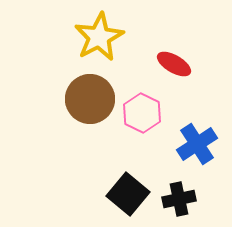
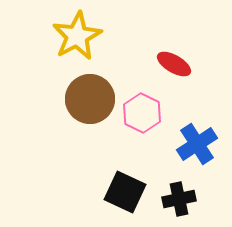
yellow star: moved 22 px left, 1 px up
black square: moved 3 px left, 2 px up; rotated 15 degrees counterclockwise
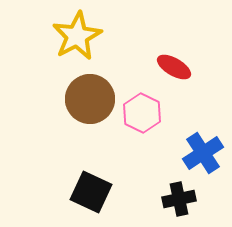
red ellipse: moved 3 px down
blue cross: moved 6 px right, 9 px down
black square: moved 34 px left
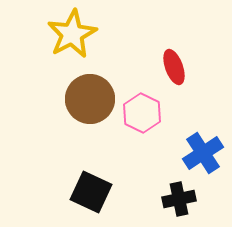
yellow star: moved 5 px left, 2 px up
red ellipse: rotated 40 degrees clockwise
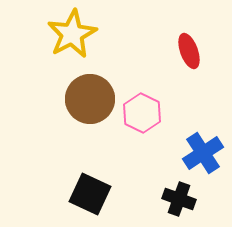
red ellipse: moved 15 px right, 16 px up
black square: moved 1 px left, 2 px down
black cross: rotated 32 degrees clockwise
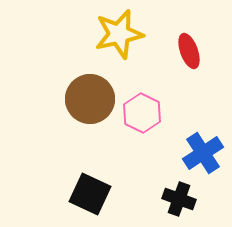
yellow star: moved 47 px right; rotated 15 degrees clockwise
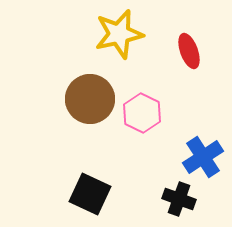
blue cross: moved 4 px down
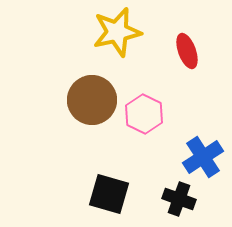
yellow star: moved 2 px left, 2 px up
red ellipse: moved 2 px left
brown circle: moved 2 px right, 1 px down
pink hexagon: moved 2 px right, 1 px down
black square: moved 19 px right; rotated 9 degrees counterclockwise
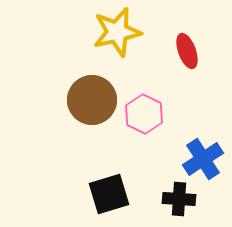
blue cross: moved 2 px down
black square: rotated 33 degrees counterclockwise
black cross: rotated 16 degrees counterclockwise
